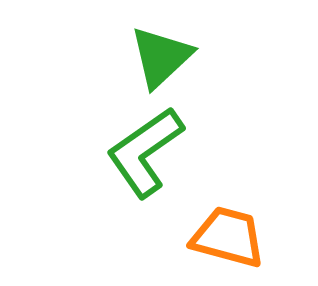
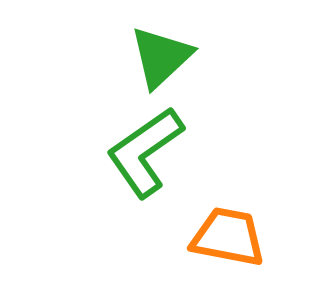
orange trapezoid: rotated 4 degrees counterclockwise
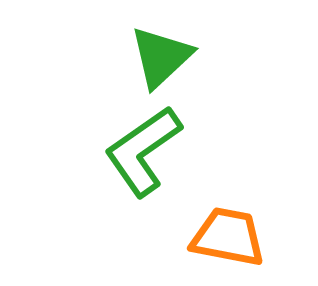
green L-shape: moved 2 px left, 1 px up
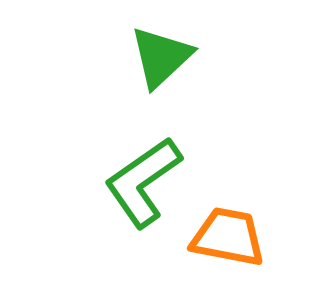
green L-shape: moved 31 px down
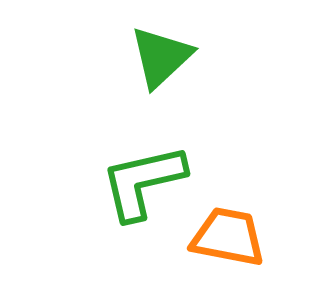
green L-shape: rotated 22 degrees clockwise
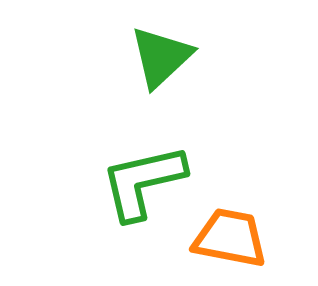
orange trapezoid: moved 2 px right, 1 px down
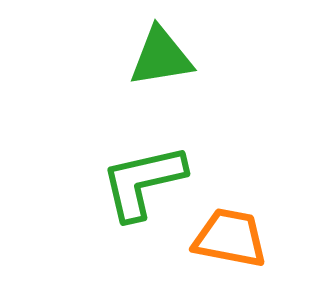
green triangle: rotated 34 degrees clockwise
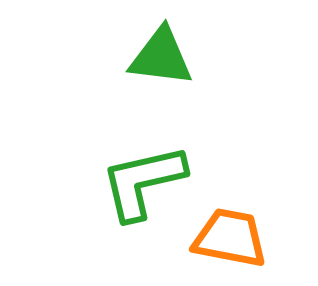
green triangle: rotated 16 degrees clockwise
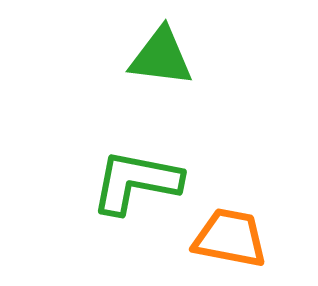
green L-shape: moved 7 px left; rotated 24 degrees clockwise
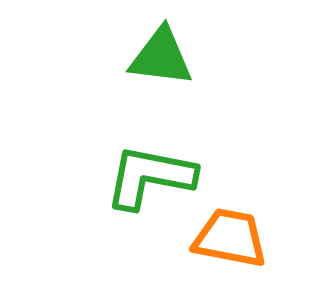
green L-shape: moved 14 px right, 5 px up
